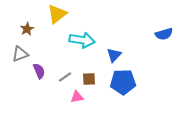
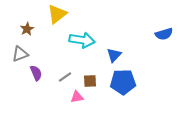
purple semicircle: moved 3 px left, 2 px down
brown square: moved 1 px right, 2 px down
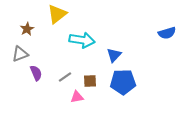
blue semicircle: moved 3 px right, 1 px up
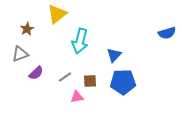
cyan arrow: moved 2 px left, 1 px down; rotated 95 degrees clockwise
purple semicircle: rotated 70 degrees clockwise
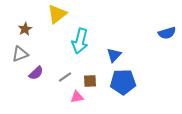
brown star: moved 2 px left
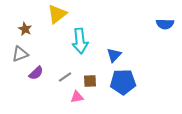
brown star: rotated 16 degrees counterclockwise
blue semicircle: moved 2 px left, 9 px up; rotated 18 degrees clockwise
cyan arrow: rotated 20 degrees counterclockwise
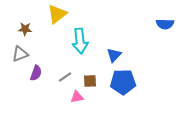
brown star: rotated 24 degrees counterclockwise
purple semicircle: rotated 28 degrees counterclockwise
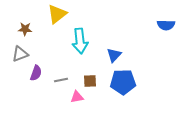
blue semicircle: moved 1 px right, 1 px down
gray line: moved 4 px left, 3 px down; rotated 24 degrees clockwise
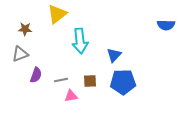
purple semicircle: moved 2 px down
pink triangle: moved 6 px left, 1 px up
